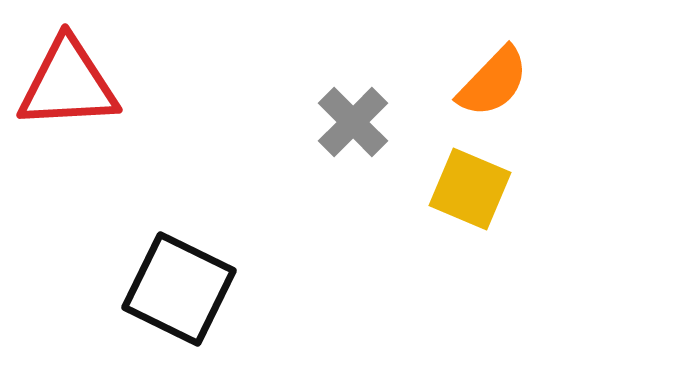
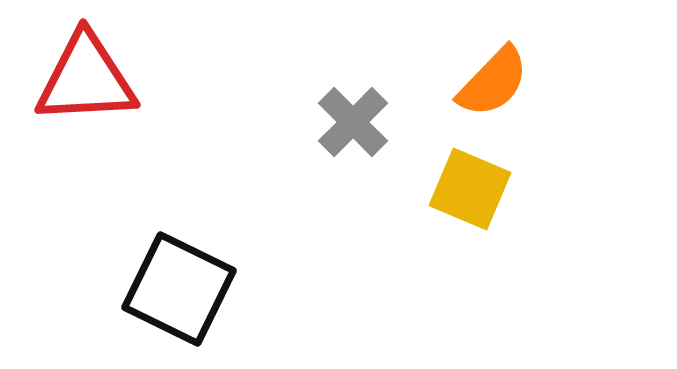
red triangle: moved 18 px right, 5 px up
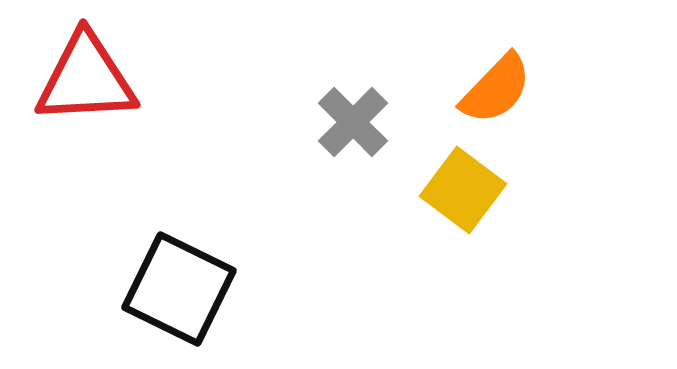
orange semicircle: moved 3 px right, 7 px down
yellow square: moved 7 px left, 1 px down; rotated 14 degrees clockwise
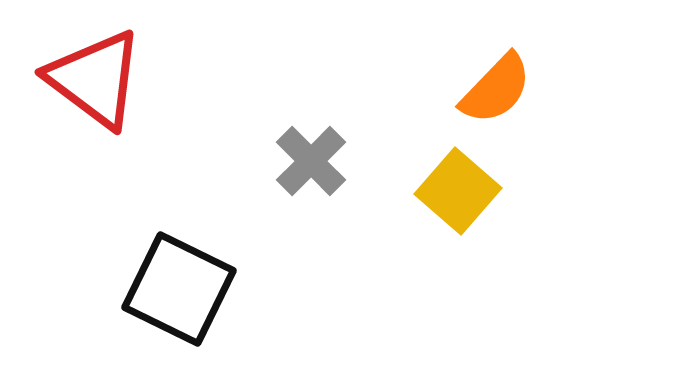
red triangle: moved 9 px right; rotated 40 degrees clockwise
gray cross: moved 42 px left, 39 px down
yellow square: moved 5 px left, 1 px down; rotated 4 degrees clockwise
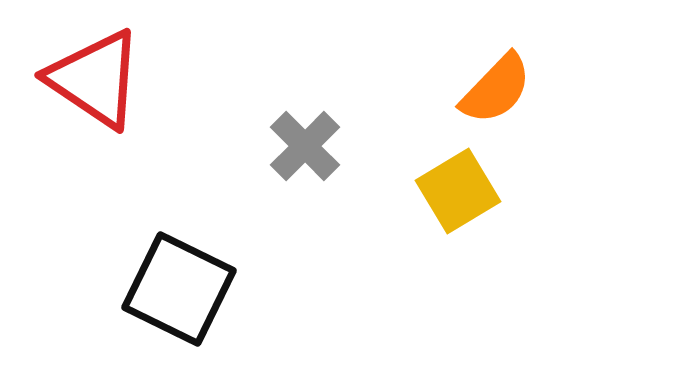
red triangle: rotated 3 degrees counterclockwise
gray cross: moved 6 px left, 15 px up
yellow square: rotated 18 degrees clockwise
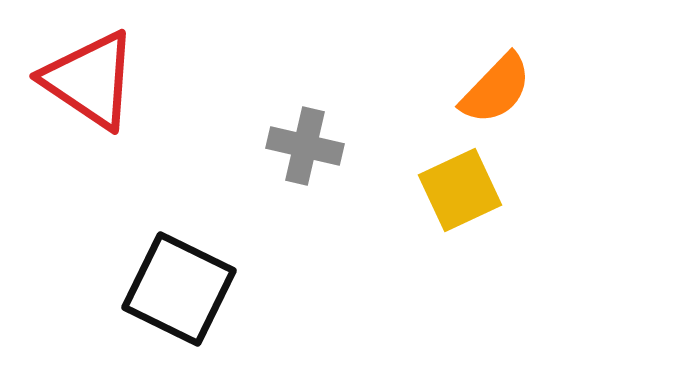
red triangle: moved 5 px left, 1 px down
gray cross: rotated 32 degrees counterclockwise
yellow square: moved 2 px right, 1 px up; rotated 6 degrees clockwise
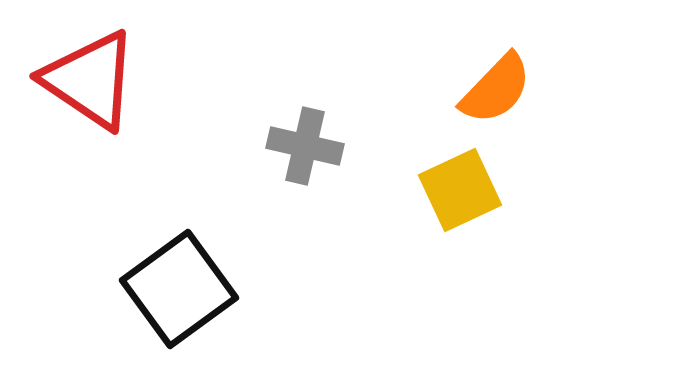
black square: rotated 28 degrees clockwise
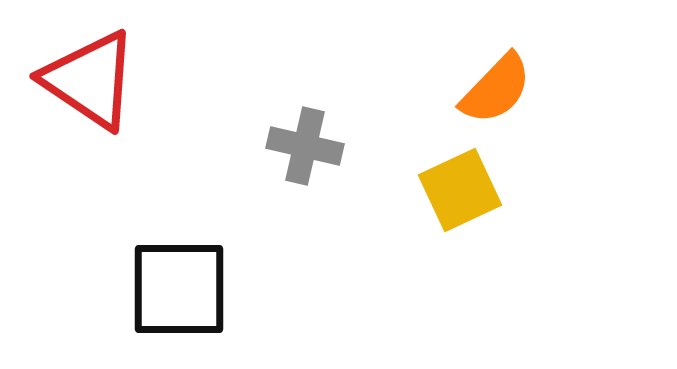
black square: rotated 36 degrees clockwise
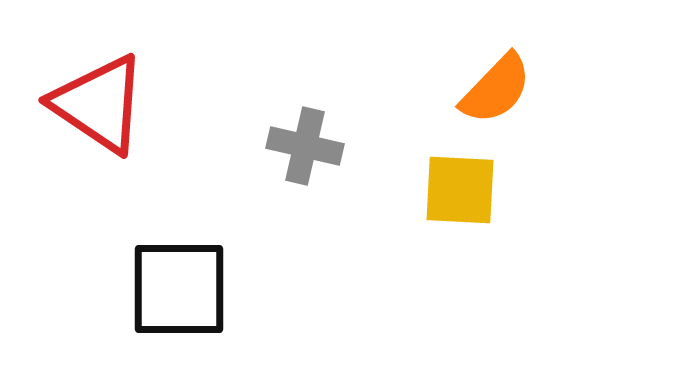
red triangle: moved 9 px right, 24 px down
yellow square: rotated 28 degrees clockwise
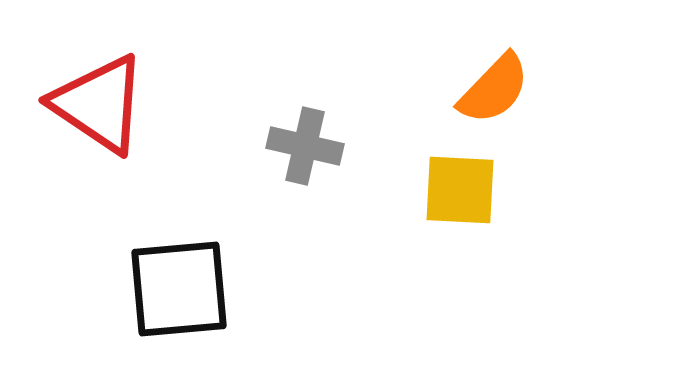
orange semicircle: moved 2 px left
black square: rotated 5 degrees counterclockwise
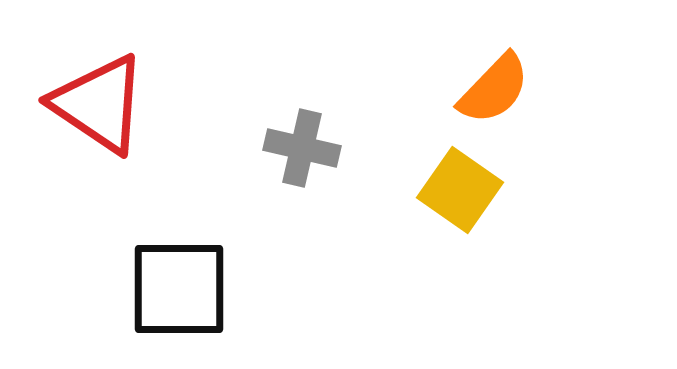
gray cross: moved 3 px left, 2 px down
yellow square: rotated 32 degrees clockwise
black square: rotated 5 degrees clockwise
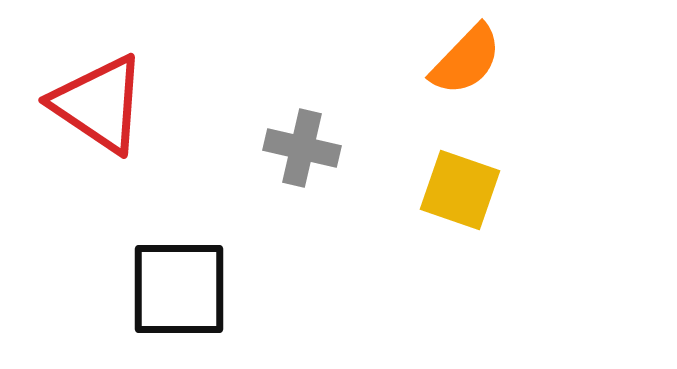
orange semicircle: moved 28 px left, 29 px up
yellow square: rotated 16 degrees counterclockwise
